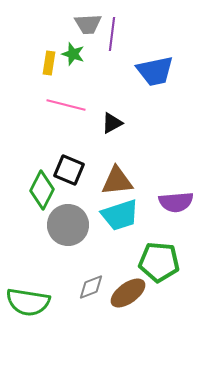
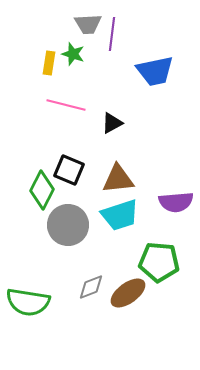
brown triangle: moved 1 px right, 2 px up
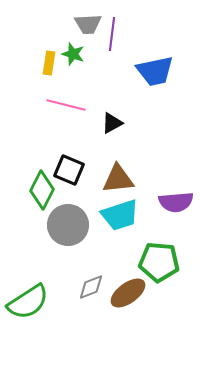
green semicircle: rotated 42 degrees counterclockwise
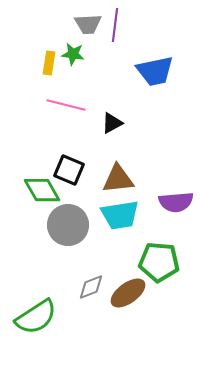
purple line: moved 3 px right, 9 px up
green star: rotated 10 degrees counterclockwise
green diamond: rotated 57 degrees counterclockwise
cyan trapezoid: rotated 9 degrees clockwise
green semicircle: moved 8 px right, 15 px down
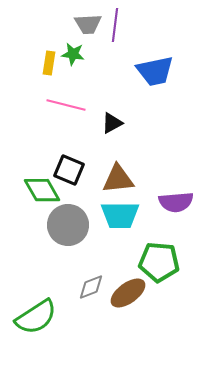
cyan trapezoid: rotated 9 degrees clockwise
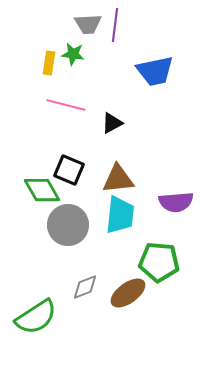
cyan trapezoid: rotated 84 degrees counterclockwise
gray diamond: moved 6 px left
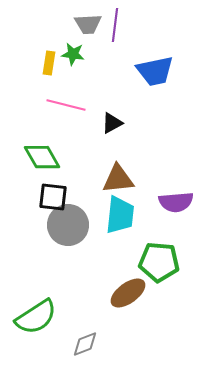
black square: moved 16 px left, 27 px down; rotated 16 degrees counterclockwise
green diamond: moved 33 px up
gray diamond: moved 57 px down
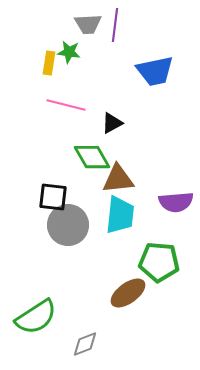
green star: moved 4 px left, 2 px up
green diamond: moved 50 px right
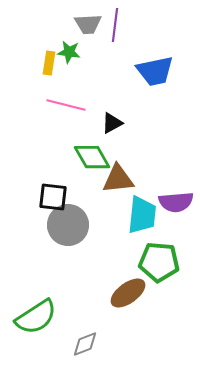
cyan trapezoid: moved 22 px right
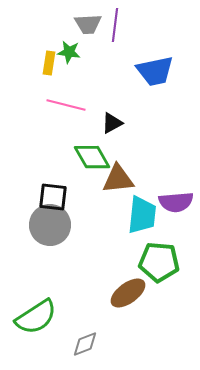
gray circle: moved 18 px left
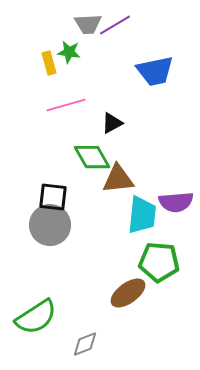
purple line: rotated 52 degrees clockwise
yellow rectangle: rotated 25 degrees counterclockwise
pink line: rotated 30 degrees counterclockwise
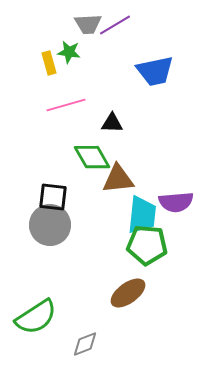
black triangle: rotated 30 degrees clockwise
green pentagon: moved 12 px left, 17 px up
